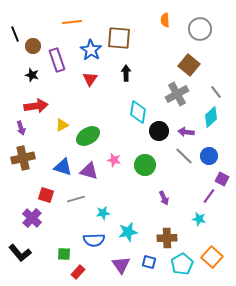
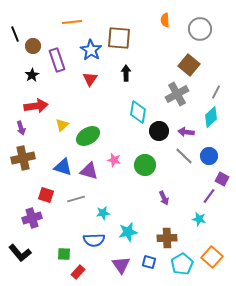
black star at (32, 75): rotated 24 degrees clockwise
gray line at (216, 92): rotated 64 degrees clockwise
yellow triangle at (62, 125): rotated 16 degrees counterclockwise
purple cross at (32, 218): rotated 30 degrees clockwise
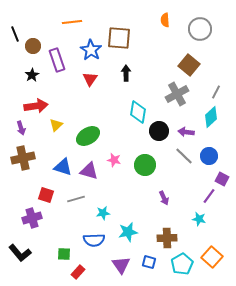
yellow triangle at (62, 125): moved 6 px left
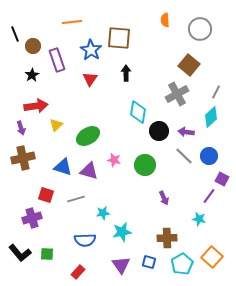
cyan star at (128, 232): moved 6 px left
blue semicircle at (94, 240): moved 9 px left
green square at (64, 254): moved 17 px left
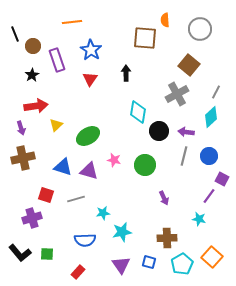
brown square at (119, 38): moved 26 px right
gray line at (184, 156): rotated 60 degrees clockwise
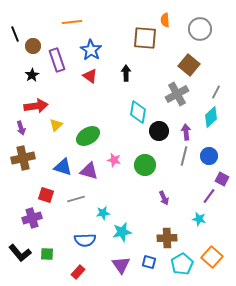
red triangle at (90, 79): moved 3 px up; rotated 28 degrees counterclockwise
purple arrow at (186, 132): rotated 77 degrees clockwise
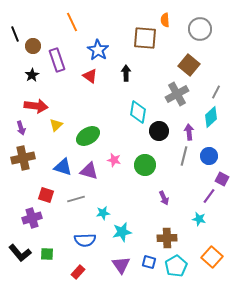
orange line at (72, 22): rotated 72 degrees clockwise
blue star at (91, 50): moved 7 px right
red arrow at (36, 106): rotated 15 degrees clockwise
purple arrow at (186, 132): moved 3 px right
cyan pentagon at (182, 264): moved 6 px left, 2 px down
